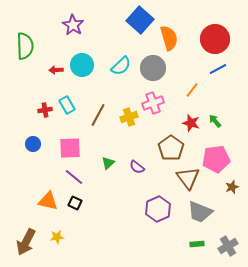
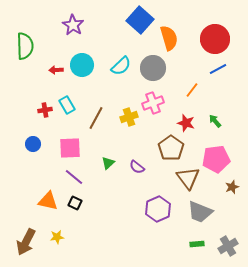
brown line: moved 2 px left, 3 px down
red star: moved 5 px left
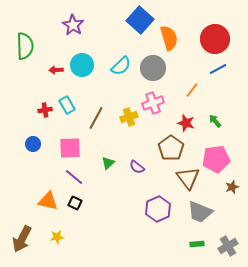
brown arrow: moved 4 px left, 3 px up
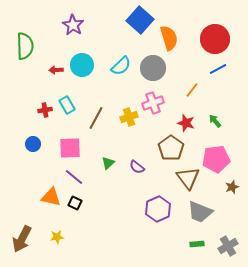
orange triangle: moved 3 px right, 4 px up
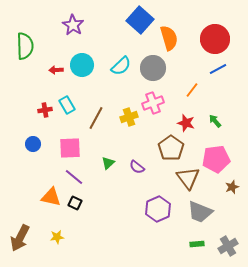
brown arrow: moved 2 px left, 1 px up
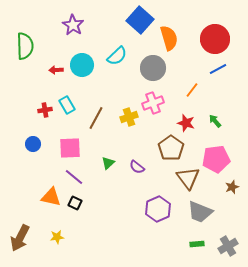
cyan semicircle: moved 4 px left, 10 px up
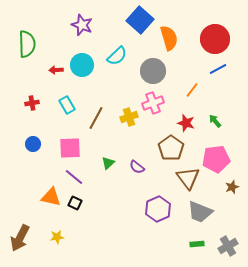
purple star: moved 9 px right; rotated 10 degrees counterclockwise
green semicircle: moved 2 px right, 2 px up
gray circle: moved 3 px down
red cross: moved 13 px left, 7 px up
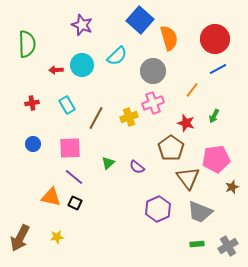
green arrow: moved 1 px left, 5 px up; rotated 112 degrees counterclockwise
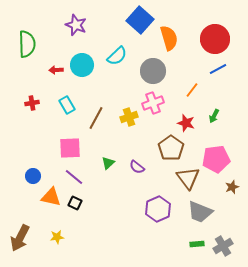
purple star: moved 6 px left
blue circle: moved 32 px down
gray cross: moved 5 px left
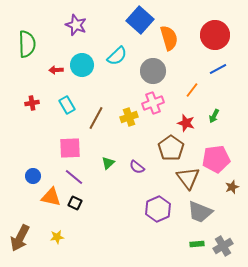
red circle: moved 4 px up
